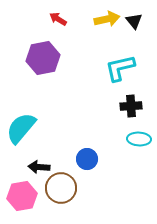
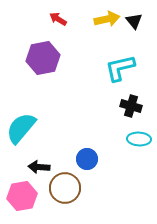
black cross: rotated 20 degrees clockwise
brown circle: moved 4 px right
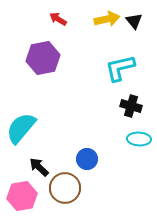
black arrow: rotated 40 degrees clockwise
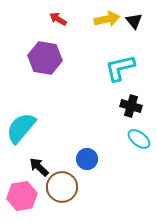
purple hexagon: moved 2 px right; rotated 20 degrees clockwise
cyan ellipse: rotated 35 degrees clockwise
brown circle: moved 3 px left, 1 px up
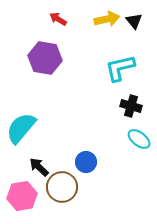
blue circle: moved 1 px left, 3 px down
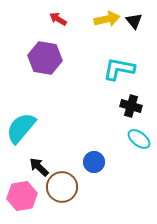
cyan L-shape: moved 1 px left, 1 px down; rotated 24 degrees clockwise
blue circle: moved 8 px right
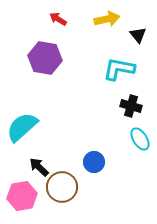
black triangle: moved 4 px right, 14 px down
cyan semicircle: moved 1 px right, 1 px up; rotated 8 degrees clockwise
cyan ellipse: moved 1 px right; rotated 20 degrees clockwise
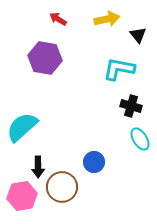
black arrow: moved 1 px left; rotated 135 degrees counterclockwise
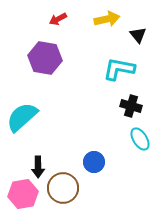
red arrow: rotated 60 degrees counterclockwise
cyan semicircle: moved 10 px up
brown circle: moved 1 px right, 1 px down
pink hexagon: moved 1 px right, 2 px up
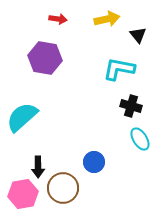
red arrow: rotated 144 degrees counterclockwise
